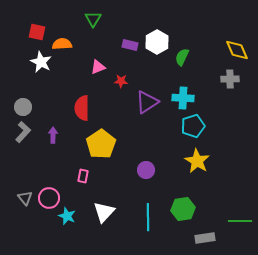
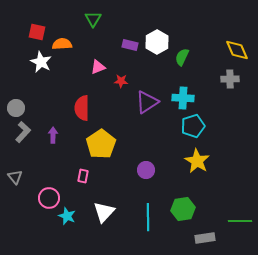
gray circle: moved 7 px left, 1 px down
gray triangle: moved 10 px left, 21 px up
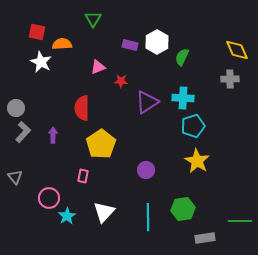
cyan star: rotated 18 degrees clockwise
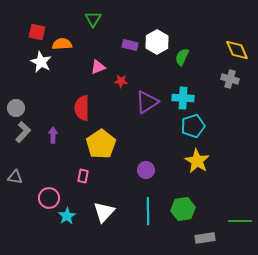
gray cross: rotated 18 degrees clockwise
gray triangle: rotated 42 degrees counterclockwise
cyan line: moved 6 px up
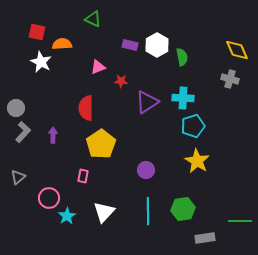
green triangle: rotated 36 degrees counterclockwise
white hexagon: moved 3 px down
green semicircle: rotated 144 degrees clockwise
red semicircle: moved 4 px right
gray triangle: moved 3 px right; rotated 49 degrees counterclockwise
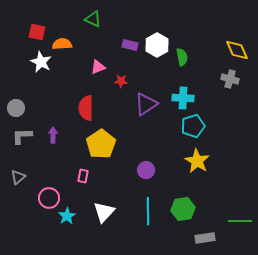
purple triangle: moved 1 px left, 2 px down
gray L-shape: moved 1 px left, 4 px down; rotated 135 degrees counterclockwise
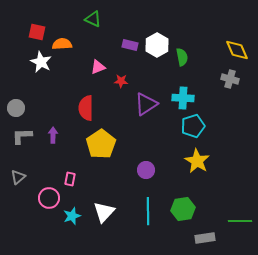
pink rectangle: moved 13 px left, 3 px down
cyan star: moved 5 px right; rotated 12 degrees clockwise
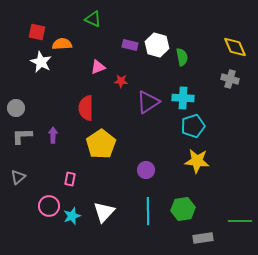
white hexagon: rotated 15 degrees counterclockwise
yellow diamond: moved 2 px left, 3 px up
purple triangle: moved 2 px right, 2 px up
yellow star: rotated 25 degrees counterclockwise
pink circle: moved 8 px down
gray rectangle: moved 2 px left
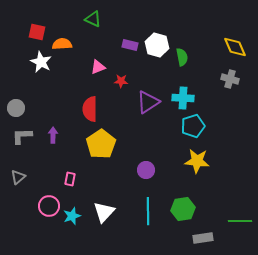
red semicircle: moved 4 px right, 1 px down
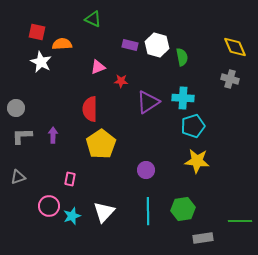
gray triangle: rotated 21 degrees clockwise
